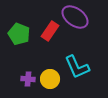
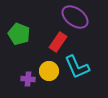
red rectangle: moved 8 px right, 11 px down
yellow circle: moved 1 px left, 8 px up
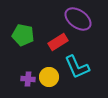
purple ellipse: moved 3 px right, 2 px down
green pentagon: moved 4 px right, 1 px down; rotated 10 degrees counterclockwise
red rectangle: rotated 24 degrees clockwise
yellow circle: moved 6 px down
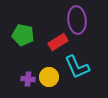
purple ellipse: moved 1 px left, 1 px down; rotated 48 degrees clockwise
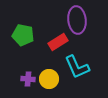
yellow circle: moved 2 px down
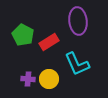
purple ellipse: moved 1 px right, 1 px down
green pentagon: rotated 15 degrees clockwise
red rectangle: moved 9 px left
cyan L-shape: moved 3 px up
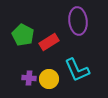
cyan L-shape: moved 6 px down
purple cross: moved 1 px right, 1 px up
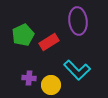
green pentagon: rotated 20 degrees clockwise
cyan L-shape: rotated 20 degrees counterclockwise
yellow circle: moved 2 px right, 6 px down
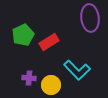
purple ellipse: moved 12 px right, 3 px up
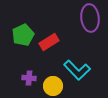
yellow circle: moved 2 px right, 1 px down
